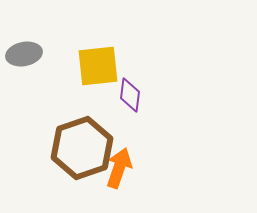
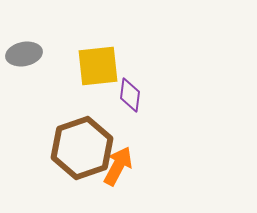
orange arrow: moved 1 px left, 2 px up; rotated 9 degrees clockwise
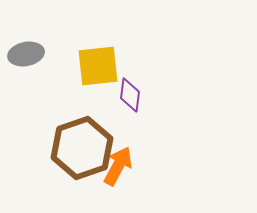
gray ellipse: moved 2 px right
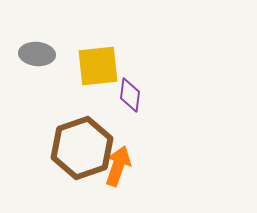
gray ellipse: moved 11 px right; rotated 16 degrees clockwise
orange arrow: rotated 9 degrees counterclockwise
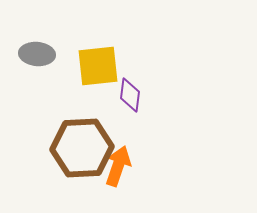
brown hexagon: rotated 16 degrees clockwise
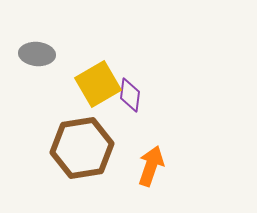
yellow square: moved 18 px down; rotated 24 degrees counterclockwise
brown hexagon: rotated 6 degrees counterclockwise
orange arrow: moved 33 px right
